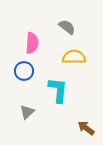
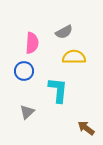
gray semicircle: moved 3 px left, 5 px down; rotated 114 degrees clockwise
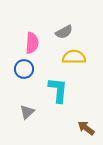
blue circle: moved 2 px up
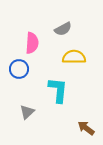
gray semicircle: moved 1 px left, 3 px up
blue circle: moved 5 px left
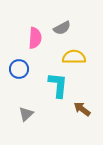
gray semicircle: moved 1 px left, 1 px up
pink semicircle: moved 3 px right, 5 px up
cyan L-shape: moved 5 px up
gray triangle: moved 1 px left, 2 px down
brown arrow: moved 4 px left, 19 px up
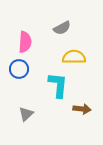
pink semicircle: moved 10 px left, 4 px down
brown arrow: rotated 150 degrees clockwise
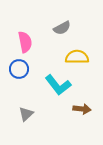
pink semicircle: rotated 15 degrees counterclockwise
yellow semicircle: moved 3 px right
cyan L-shape: rotated 136 degrees clockwise
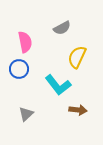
yellow semicircle: rotated 65 degrees counterclockwise
brown arrow: moved 4 px left, 1 px down
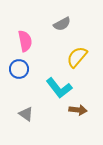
gray semicircle: moved 4 px up
pink semicircle: moved 1 px up
yellow semicircle: rotated 15 degrees clockwise
cyan L-shape: moved 1 px right, 3 px down
gray triangle: rotated 42 degrees counterclockwise
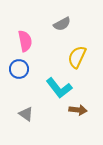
yellow semicircle: rotated 15 degrees counterclockwise
